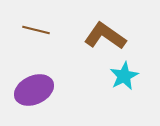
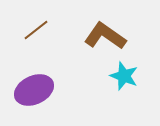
brown line: rotated 52 degrees counterclockwise
cyan star: rotated 24 degrees counterclockwise
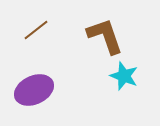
brown L-shape: rotated 36 degrees clockwise
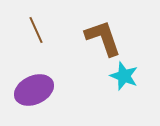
brown line: rotated 76 degrees counterclockwise
brown L-shape: moved 2 px left, 2 px down
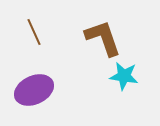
brown line: moved 2 px left, 2 px down
cyan star: rotated 12 degrees counterclockwise
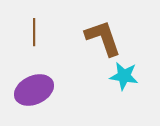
brown line: rotated 24 degrees clockwise
